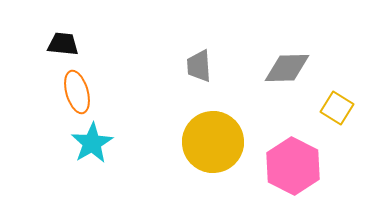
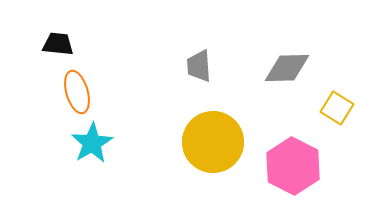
black trapezoid: moved 5 px left
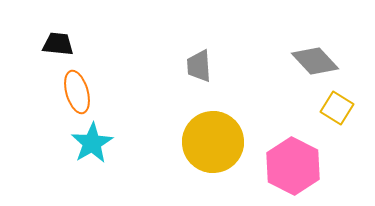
gray diamond: moved 28 px right, 7 px up; rotated 48 degrees clockwise
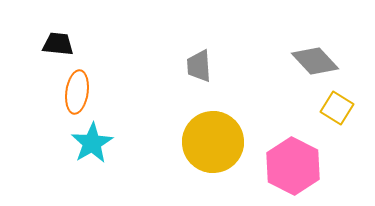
orange ellipse: rotated 24 degrees clockwise
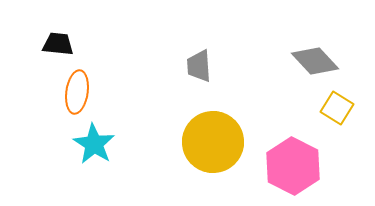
cyan star: moved 2 px right, 1 px down; rotated 9 degrees counterclockwise
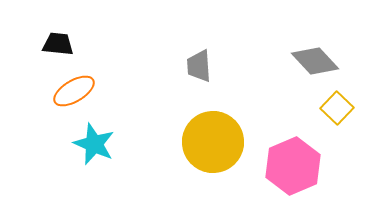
orange ellipse: moved 3 px left, 1 px up; rotated 51 degrees clockwise
yellow square: rotated 12 degrees clockwise
cyan star: rotated 9 degrees counterclockwise
pink hexagon: rotated 10 degrees clockwise
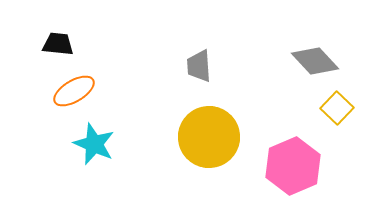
yellow circle: moved 4 px left, 5 px up
